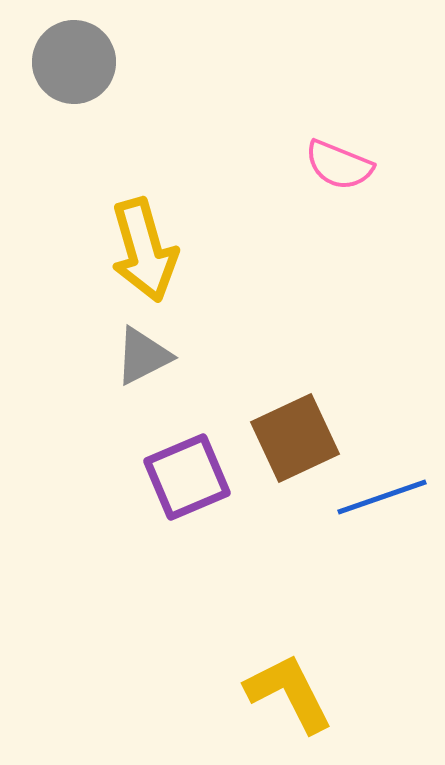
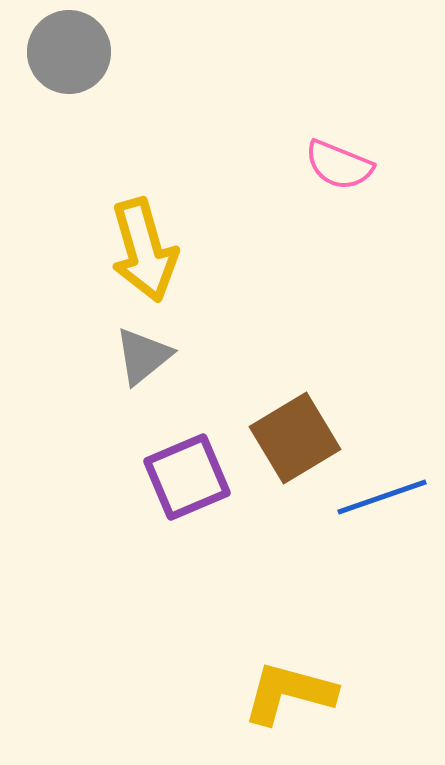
gray circle: moved 5 px left, 10 px up
gray triangle: rotated 12 degrees counterclockwise
brown square: rotated 6 degrees counterclockwise
yellow L-shape: rotated 48 degrees counterclockwise
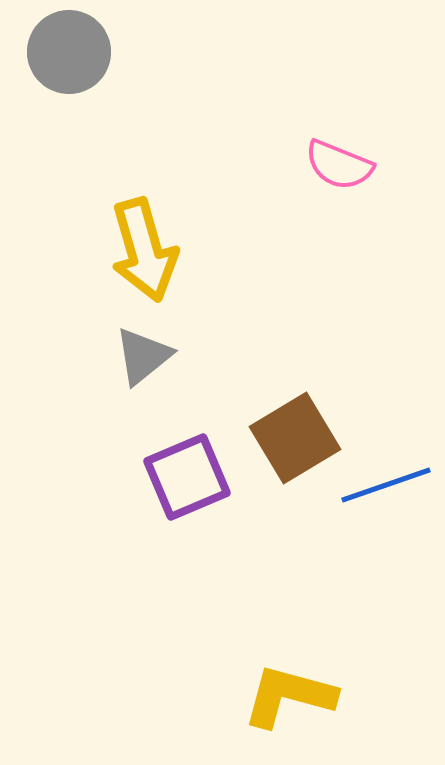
blue line: moved 4 px right, 12 px up
yellow L-shape: moved 3 px down
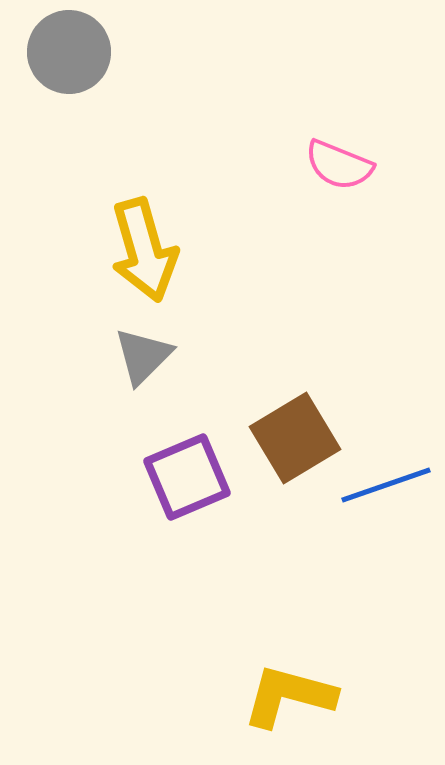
gray triangle: rotated 6 degrees counterclockwise
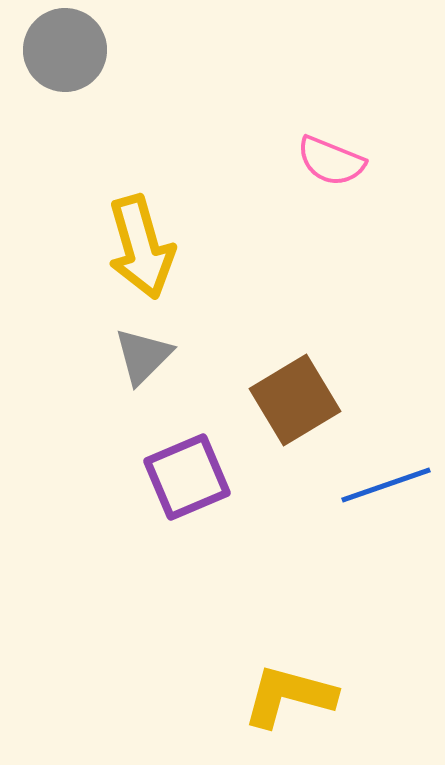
gray circle: moved 4 px left, 2 px up
pink semicircle: moved 8 px left, 4 px up
yellow arrow: moved 3 px left, 3 px up
brown square: moved 38 px up
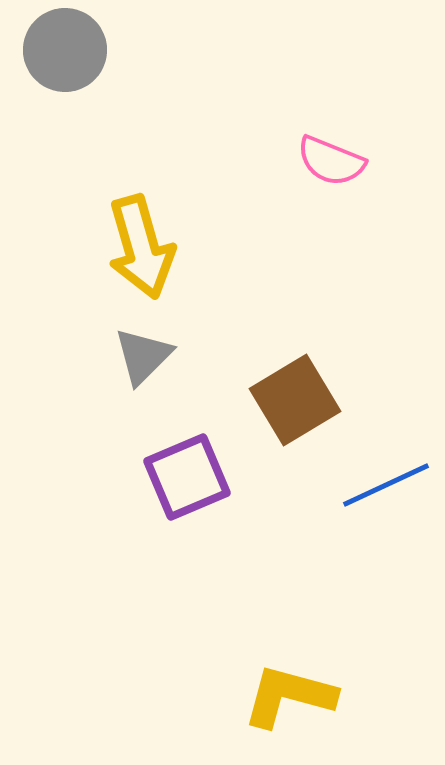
blue line: rotated 6 degrees counterclockwise
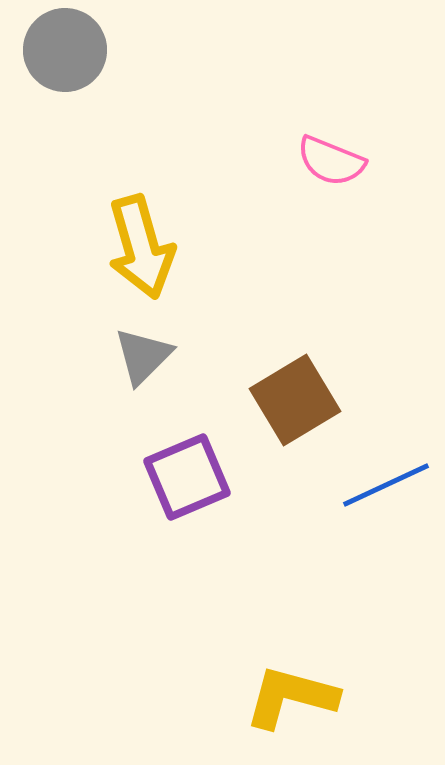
yellow L-shape: moved 2 px right, 1 px down
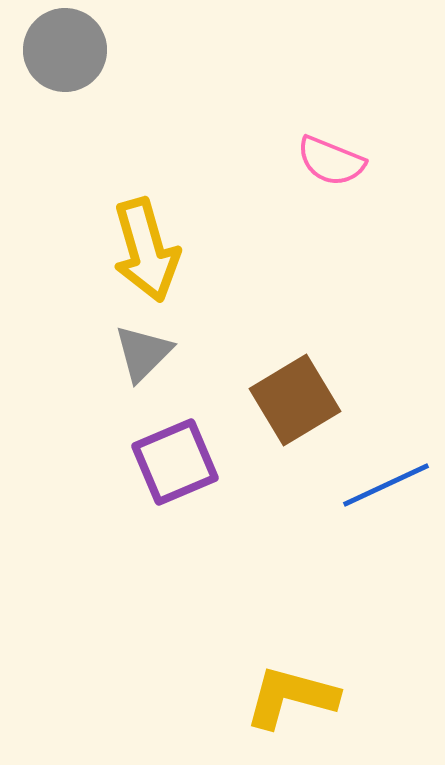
yellow arrow: moved 5 px right, 3 px down
gray triangle: moved 3 px up
purple square: moved 12 px left, 15 px up
